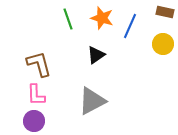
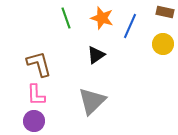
green line: moved 2 px left, 1 px up
gray triangle: rotated 16 degrees counterclockwise
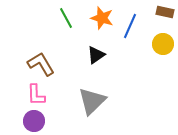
green line: rotated 10 degrees counterclockwise
brown L-shape: moved 2 px right; rotated 16 degrees counterclockwise
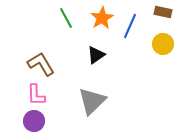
brown rectangle: moved 2 px left
orange star: rotated 25 degrees clockwise
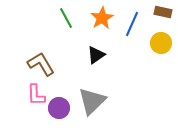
blue line: moved 2 px right, 2 px up
yellow circle: moved 2 px left, 1 px up
purple circle: moved 25 px right, 13 px up
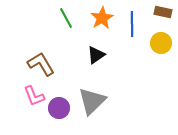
blue line: rotated 25 degrees counterclockwise
pink L-shape: moved 2 px left, 1 px down; rotated 20 degrees counterclockwise
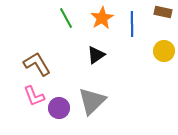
yellow circle: moved 3 px right, 8 px down
brown L-shape: moved 4 px left
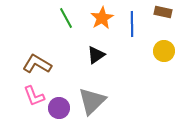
brown L-shape: rotated 28 degrees counterclockwise
